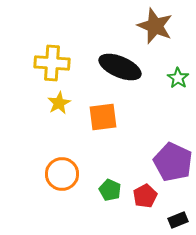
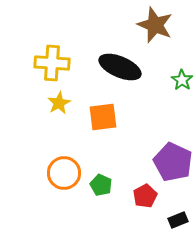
brown star: moved 1 px up
green star: moved 4 px right, 2 px down
orange circle: moved 2 px right, 1 px up
green pentagon: moved 9 px left, 5 px up
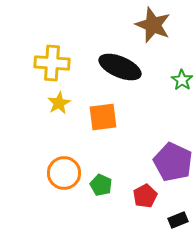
brown star: moved 2 px left
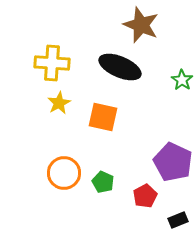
brown star: moved 12 px left
orange square: rotated 20 degrees clockwise
green pentagon: moved 2 px right, 3 px up
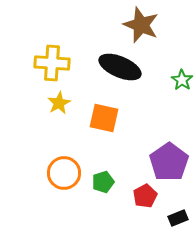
orange square: moved 1 px right, 1 px down
purple pentagon: moved 4 px left; rotated 12 degrees clockwise
green pentagon: rotated 30 degrees clockwise
black rectangle: moved 2 px up
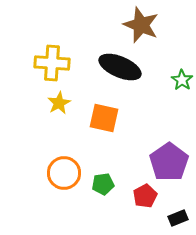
green pentagon: moved 2 px down; rotated 10 degrees clockwise
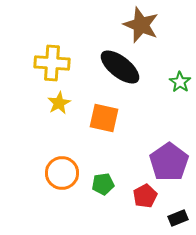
black ellipse: rotated 15 degrees clockwise
green star: moved 2 px left, 2 px down
orange circle: moved 2 px left
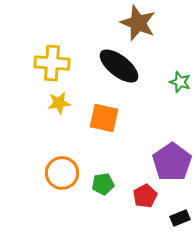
brown star: moved 3 px left, 2 px up
black ellipse: moved 1 px left, 1 px up
green star: rotated 15 degrees counterclockwise
yellow star: rotated 20 degrees clockwise
purple pentagon: moved 3 px right
black rectangle: moved 2 px right
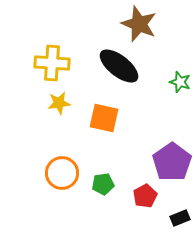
brown star: moved 1 px right, 1 px down
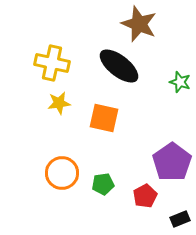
yellow cross: rotated 8 degrees clockwise
black rectangle: moved 1 px down
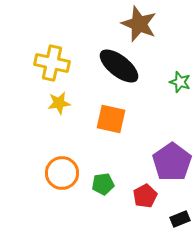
orange square: moved 7 px right, 1 px down
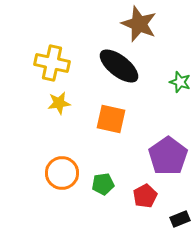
purple pentagon: moved 4 px left, 6 px up
